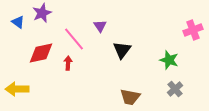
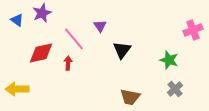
blue triangle: moved 1 px left, 2 px up
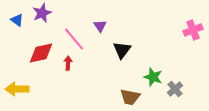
green star: moved 16 px left, 17 px down
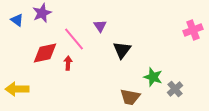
red diamond: moved 4 px right
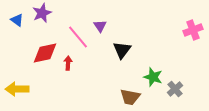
pink line: moved 4 px right, 2 px up
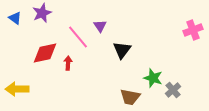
blue triangle: moved 2 px left, 2 px up
green star: moved 1 px down
gray cross: moved 2 px left, 1 px down
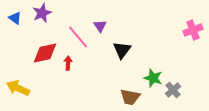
yellow arrow: moved 1 px right, 1 px up; rotated 25 degrees clockwise
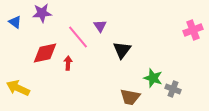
purple star: rotated 18 degrees clockwise
blue triangle: moved 4 px down
gray cross: moved 1 px up; rotated 28 degrees counterclockwise
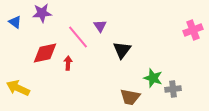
gray cross: rotated 28 degrees counterclockwise
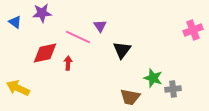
pink line: rotated 25 degrees counterclockwise
